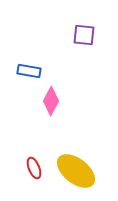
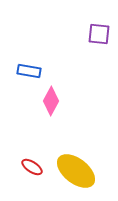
purple square: moved 15 px right, 1 px up
red ellipse: moved 2 px left, 1 px up; rotated 35 degrees counterclockwise
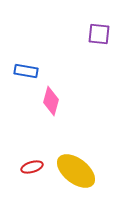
blue rectangle: moved 3 px left
pink diamond: rotated 12 degrees counterclockwise
red ellipse: rotated 50 degrees counterclockwise
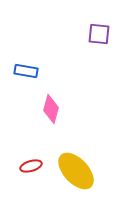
pink diamond: moved 8 px down
red ellipse: moved 1 px left, 1 px up
yellow ellipse: rotated 9 degrees clockwise
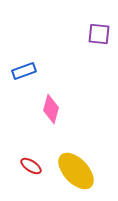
blue rectangle: moved 2 px left; rotated 30 degrees counterclockwise
red ellipse: rotated 50 degrees clockwise
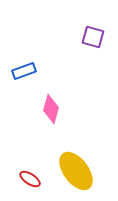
purple square: moved 6 px left, 3 px down; rotated 10 degrees clockwise
red ellipse: moved 1 px left, 13 px down
yellow ellipse: rotated 6 degrees clockwise
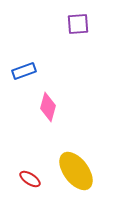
purple square: moved 15 px left, 13 px up; rotated 20 degrees counterclockwise
pink diamond: moved 3 px left, 2 px up
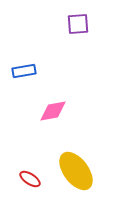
blue rectangle: rotated 10 degrees clockwise
pink diamond: moved 5 px right, 4 px down; rotated 64 degrees clockwise
